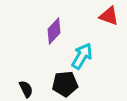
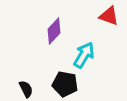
cyan arrow: moved 2 px right, 1 px up
black pentagon: rotated 15 degrees clockwise
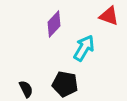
purple diamond: moved 7 px up
cyan arrow: moved 7 px up
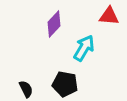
red triangle: rotated 15 degrees counterclockwise
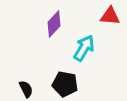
red triangle: moved 1 px right
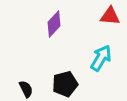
cyan arrow: moved 17 px right, 10 px down
black pentagon: rotated 25 degrees counterclockwise
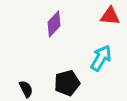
black pentagon: moved 2 px right, 1 px up
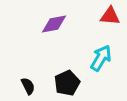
purple diamond: rotated 36 degrees clockwise
black pentagon: rotated 10 degrees counterclockwise
black semicircle: moved 2 px right, 3 px up
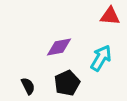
purple diamond: moved 5 px right, 23 px down
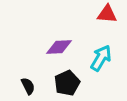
red triangle: moved 3 px left, 2 px up
purple diamond: rotated 8 degrees clockwise
